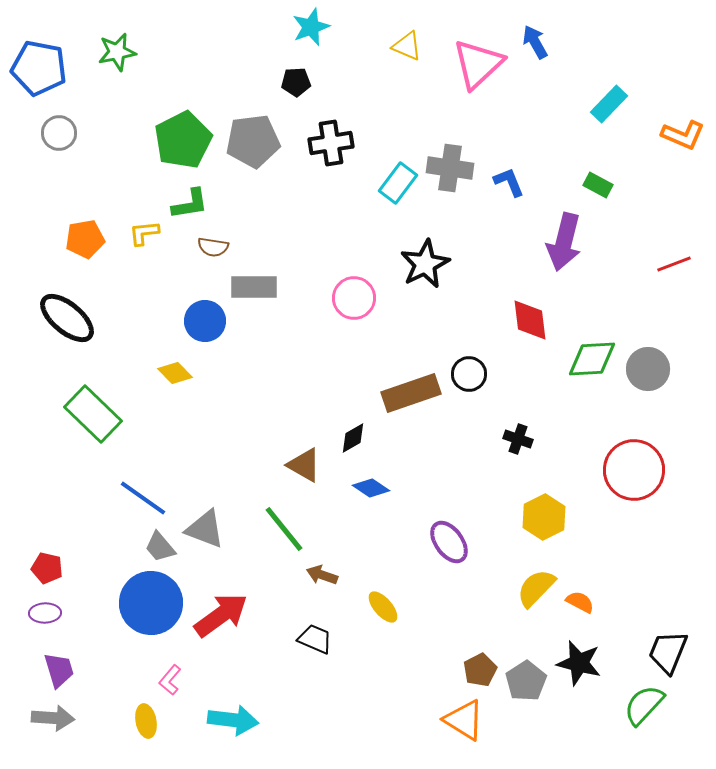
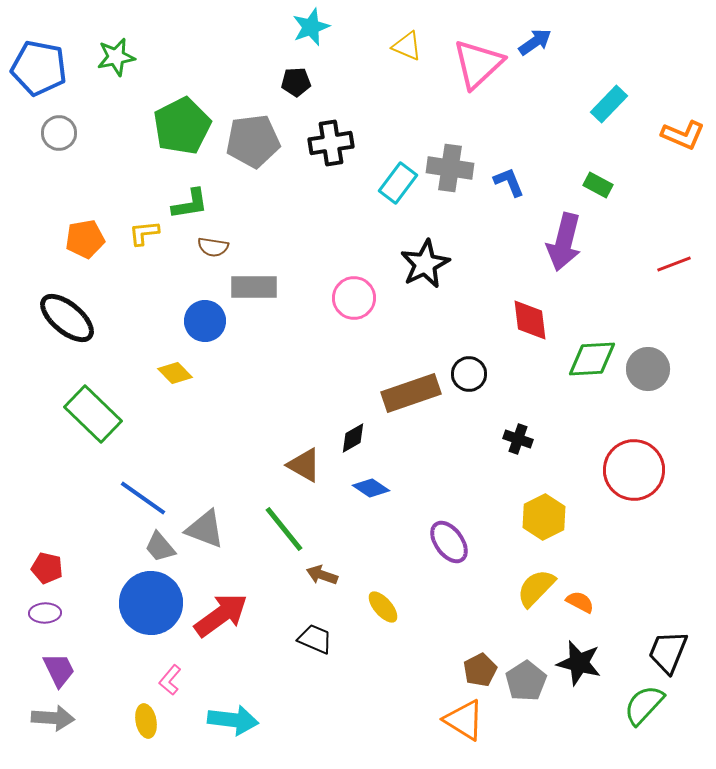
blue arrow at (535, 42): rotated 84 degrees clockwise
green star at (117, 52): moved 1 px left, 5 px down
green pentagon at (183, 140): moved 1 px left, 14 px up
purple trapezoid at (59, 670): rotated 9 degrees counterclockwise
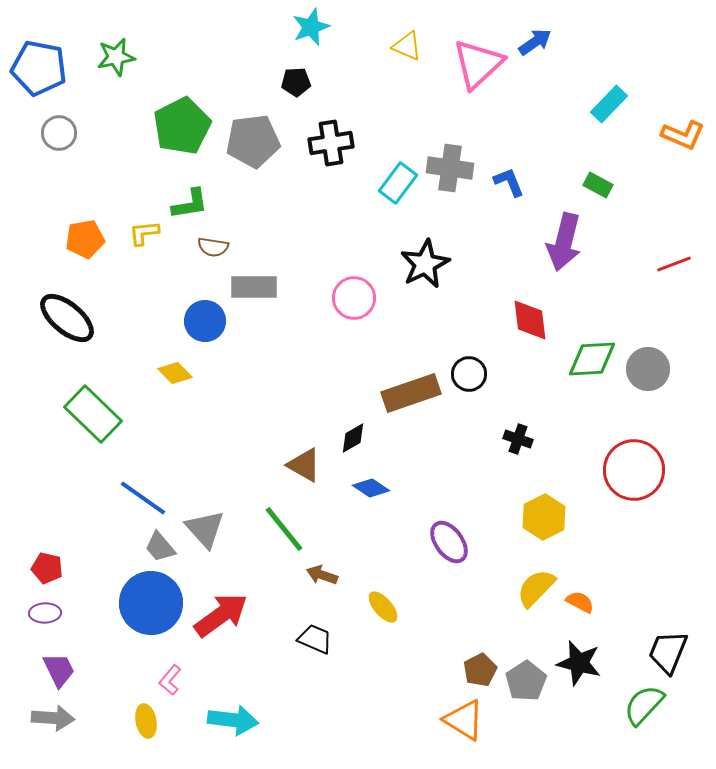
gray triangle at (205, 529): rotated 27 degrees clockwise
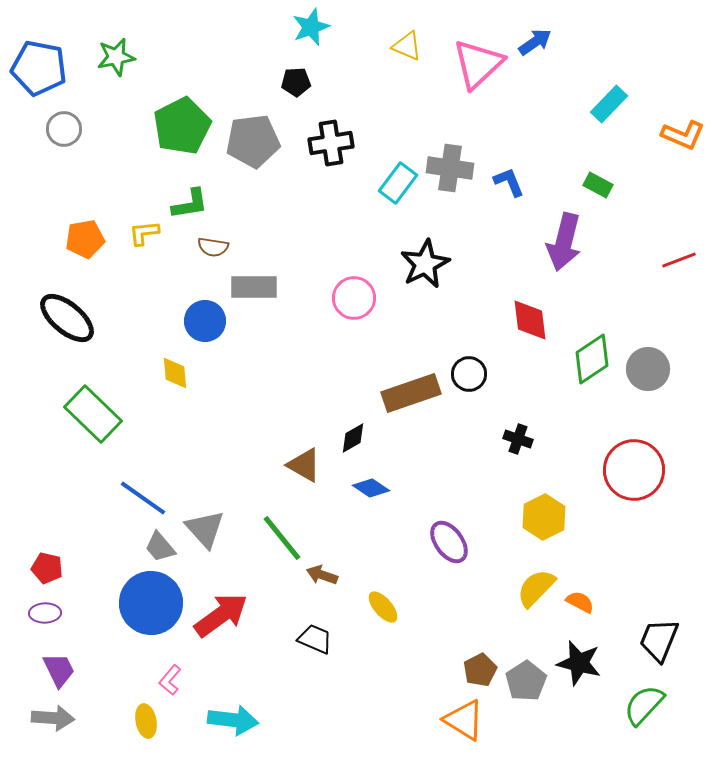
gray circle at (59, 133): moved 5 px right, 4 px up
red line at (674, 264): moved 5 px right, 4 px up
green diamond at (592, 359): rotated 30 degrees counterclockwise
yellow diamond at (175, 373): rotated 40 degrees clockwise
green line at (284, 529): moved 2 px left, 9 px down
black trapezoid at (668, 652): moved 9 px left, 12 px up
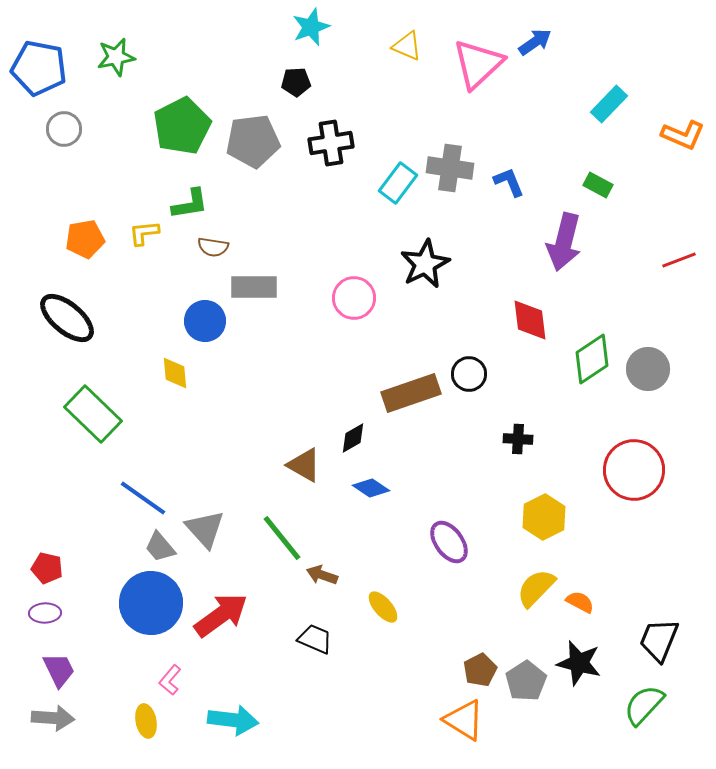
black cross at (518, 439): rotated 16 degrees counterclockwise
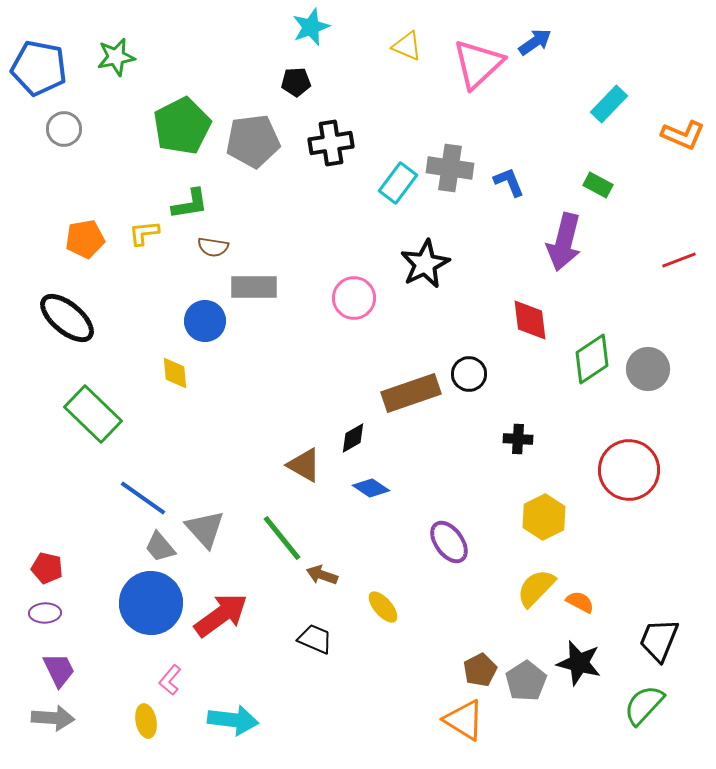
red circle at (634, 470): moved 5 px left
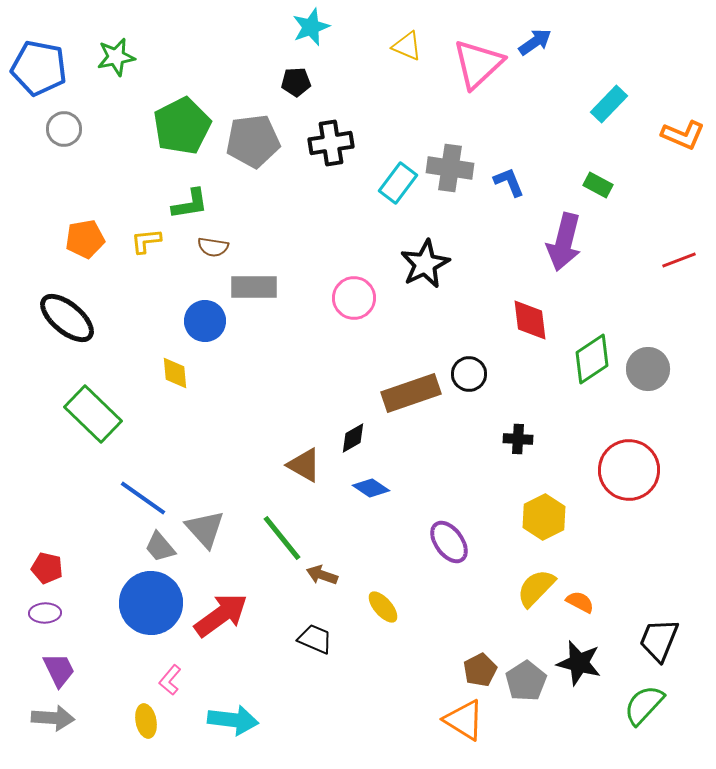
yellow L-shape at (144, 233): moved 2 px right, 8 px down
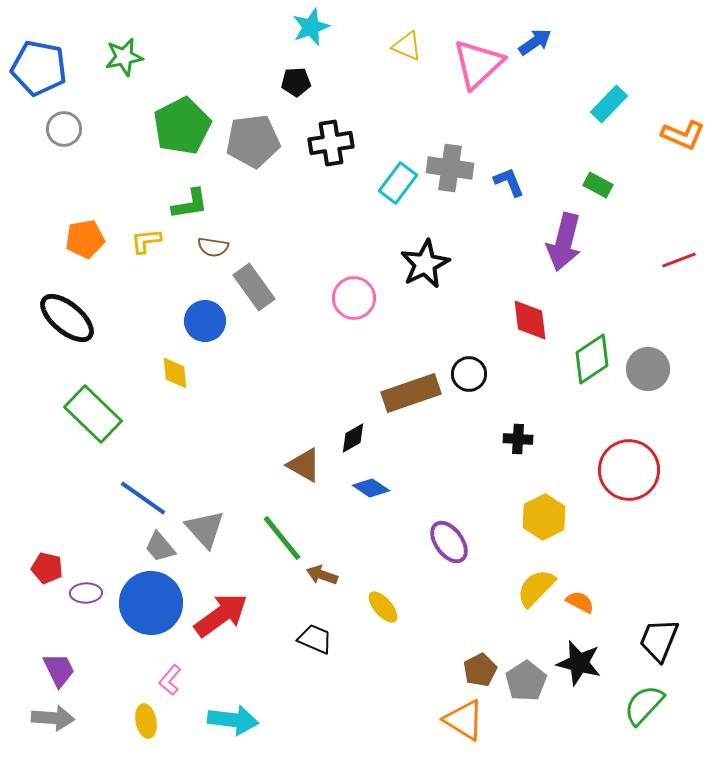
green star at (116, 57): moved 8 px right
gray rectangle at (254, 287): rotated 54 degrees clockwise
purple ellipse at (45, 613): moved 41 px right, 20 px up
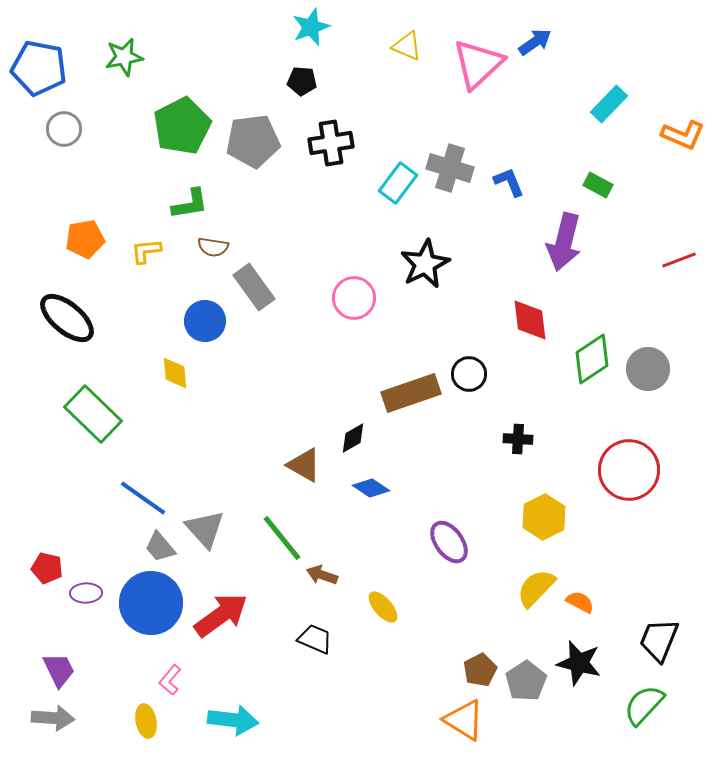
black pentagon at (296, 82): moved 6 px right, 1 px up; rotated 8 degrees clockwise
gray cross at (450, 168): rotated 9 degrees clockwise
yellow L-shape at (146, 241): moved 10 px down
